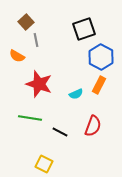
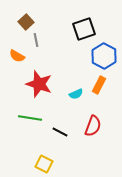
blue hexagon: moved 3 px right, 1 px up
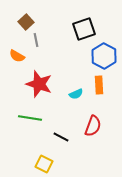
orange rectangle: rotated 30 degrees counterclockwise
black line: moved 1 px right, 5 px down
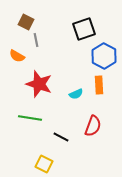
brown square: rotated 21 degrees counterclockwise
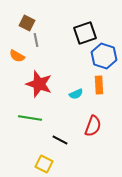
brown square: moved 1 px right, 1 px down
black square: moved 1 px right, 4 px down
blue hexagon: rotated 10 degrees counterclockwise
black line: moved 1 px left, 3 px down
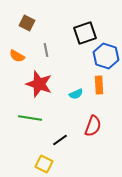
gray line: moved 10 px right, 10 px down
blue hexagon: moved 2 px right
black line: rotated 63 degrees counterclockwise
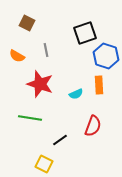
red star: moved 1 px right
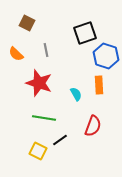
orange semicircle: moved 1 px left, 2 px up; rotated 14 degrees clockwise
red star: moved 1 px left, 1 px up
cyan semicircle: rotated 96 degrees counterclockwise
green line: moved 14 px right
yellow square: moved 6 px left, 13 px up
